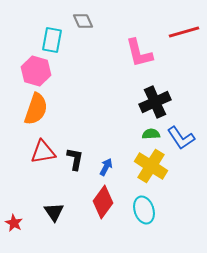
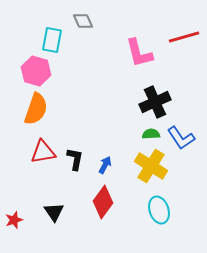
red line: moved 5 px down
blue arrow: moved 1 px left, 2 px up
cyan ellipse: moved 15 px right
red star: moved 3 px up; rotated 24 degrees clockwise
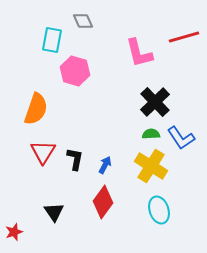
pink hexagon: moved 39 px right
black cross: rotated 20 degrees counterclockwise
red triangle: rotated 48 degrees counterclockwise
red star: moved 12 px down
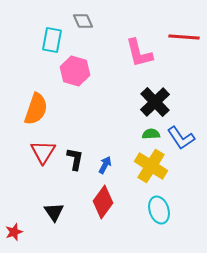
red line: rotated 20 degrees clockwise
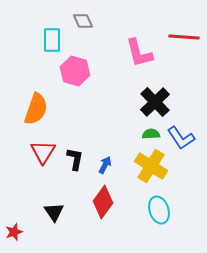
cyan rectangle: rotated 10 degrees counterclockwise
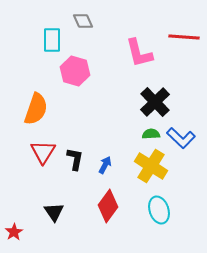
blue L-shape: rotated 12 degrees counterclockwise
red diamond: moved 5 px right, 4 px down
red star: rotated 12 degrees counterclockwise
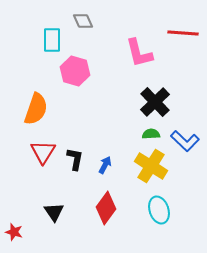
red line: moved 1 px left, 4 px up
blue L-shape: moved 4 px right, 3 px down
red diamond: moved 2 px left, 2 px down
red star: rotated 24 degrees counterclockwise
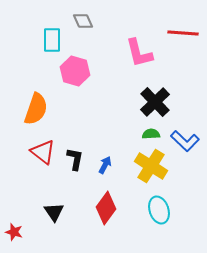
red triangle: rotated 24 degrees counterclockwise
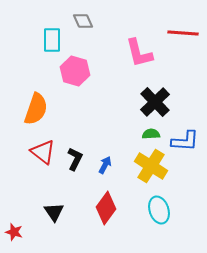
blue L-shape: rotated 40 degrees counterclockwise
black L-shape: rotated 15 degrees clockwise
